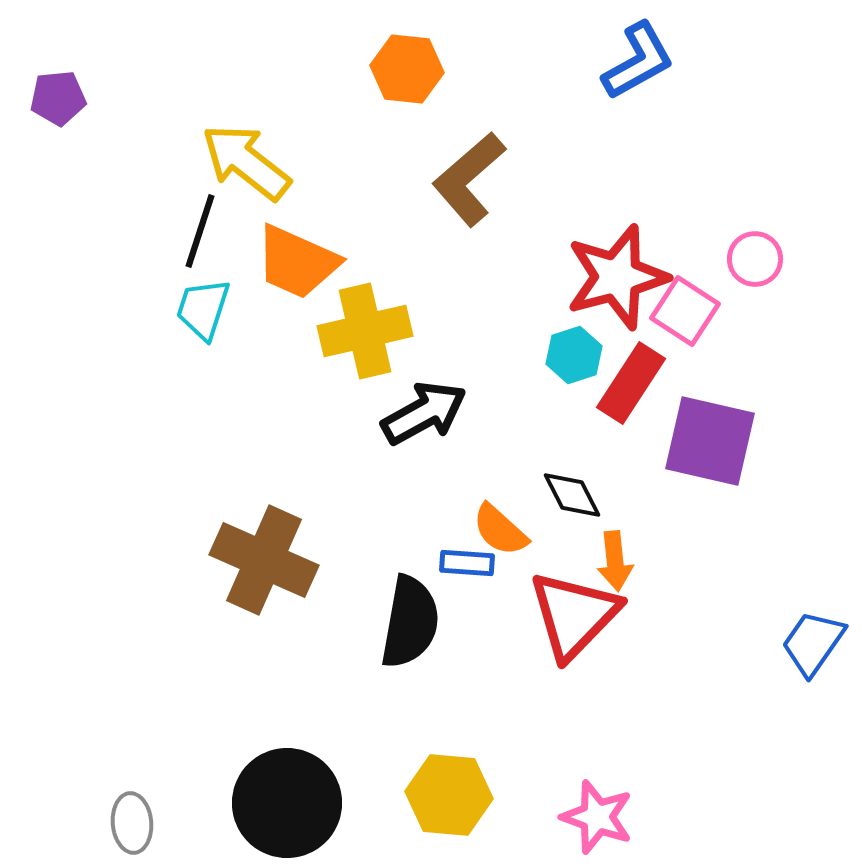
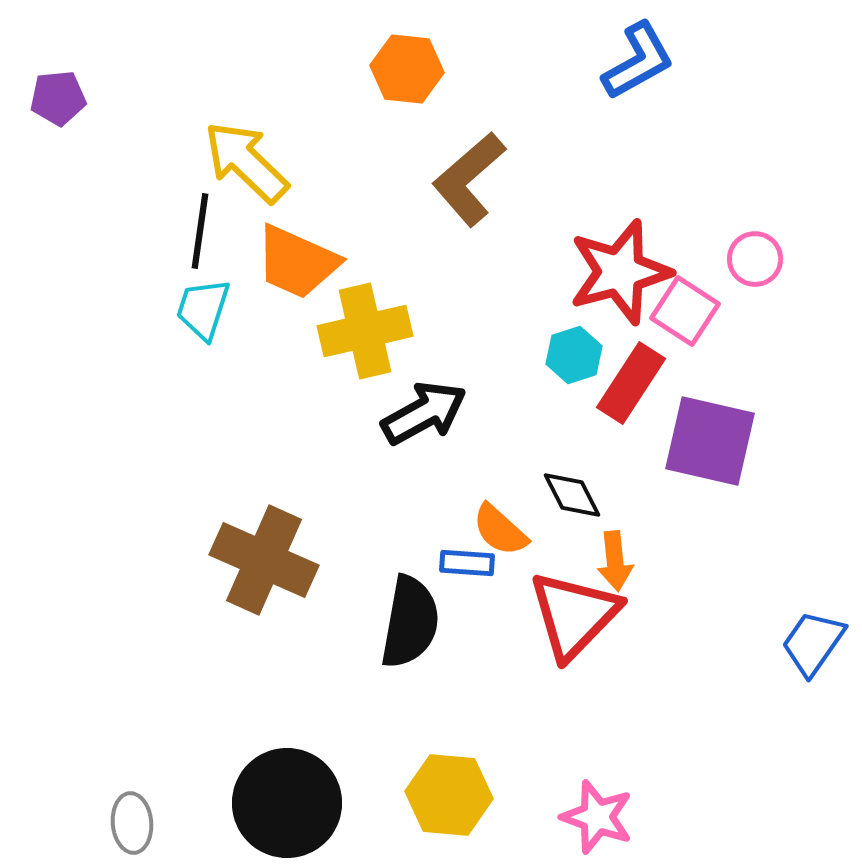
yellow arrow: rotated 6 degrees clockwise
black line: rotated 10 degrees counterclockwise
red star: moved 3 px right, 5 px up
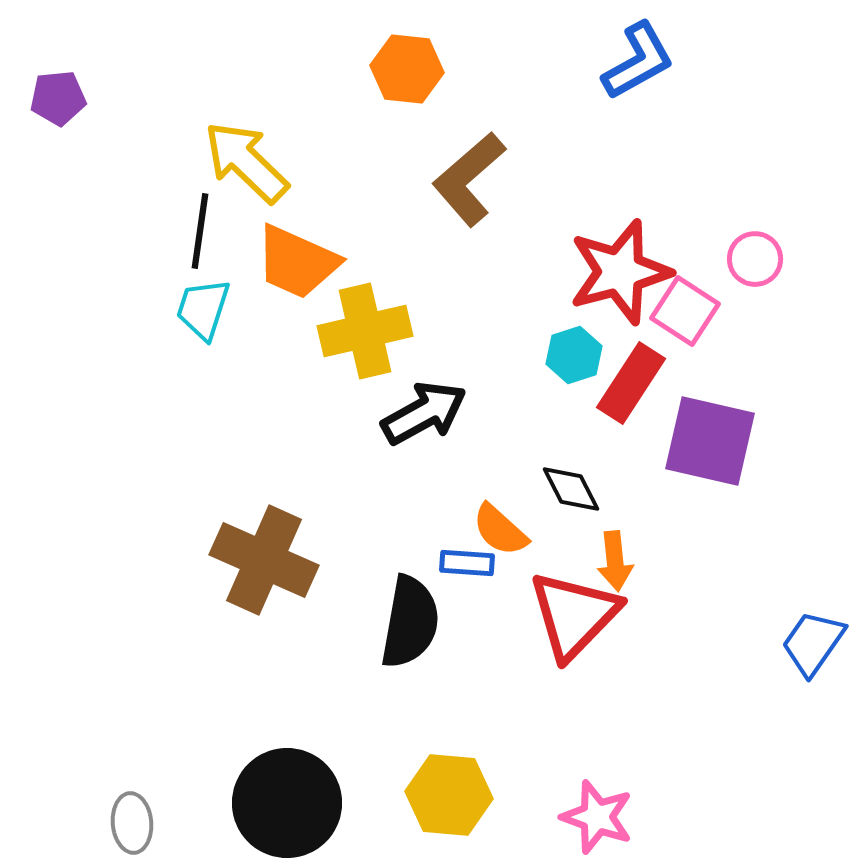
black diamond: moved 1 px left, 6 px up
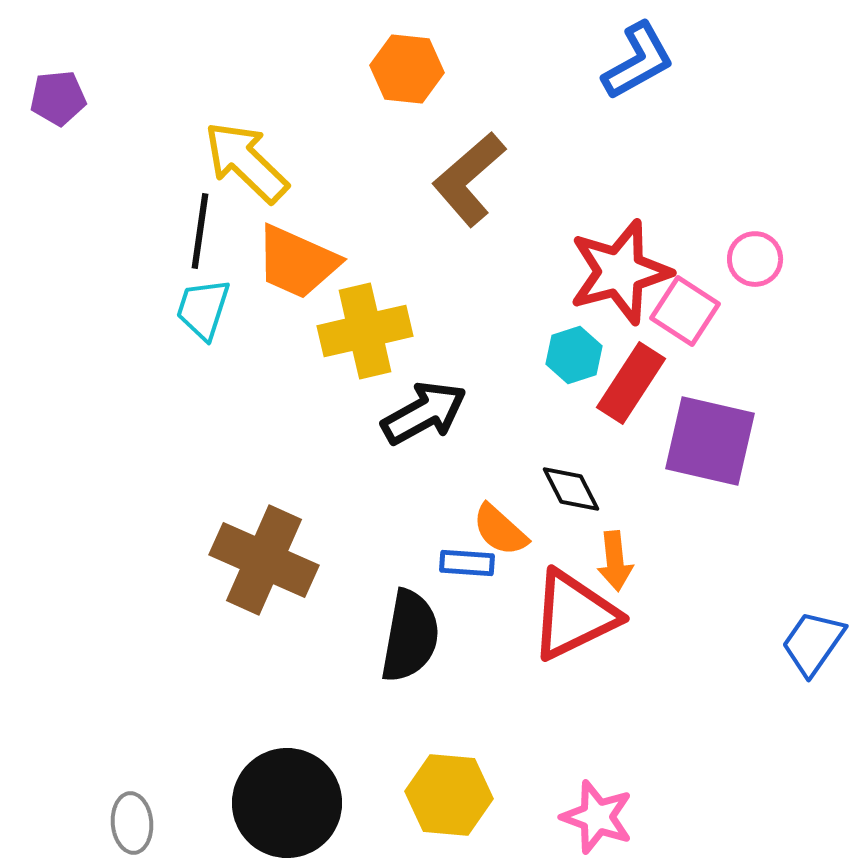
red triangle: rotated 20 degrees clockwise
black semicircle: moved 14 px down
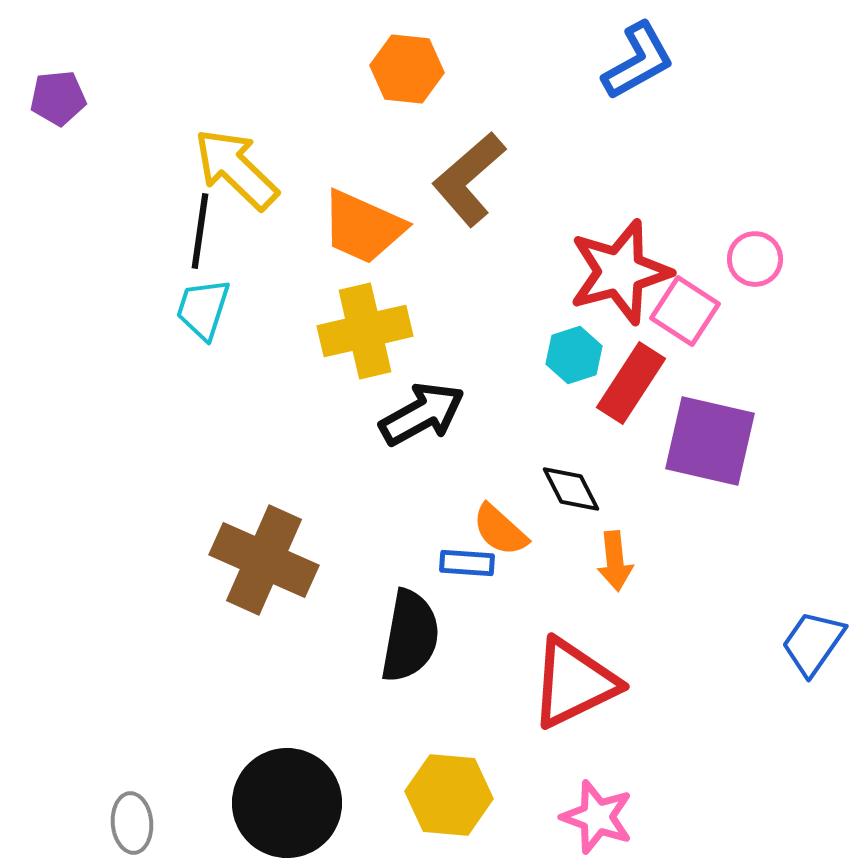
yellow arrow: moved 10 px left, 7 px down
orange trapezoid: moved 66 px right, 35 px up
black arrow: moved 2 px left, 1 px down
red triangle: moved 68 px down
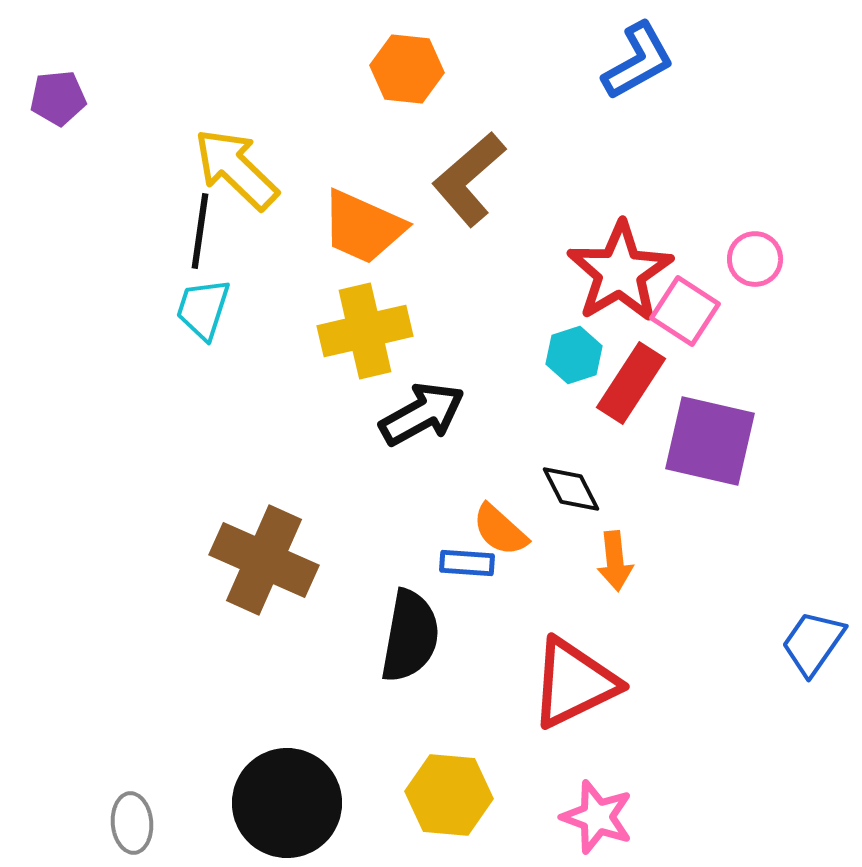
red star: rotated 16 degrees counterclockwise
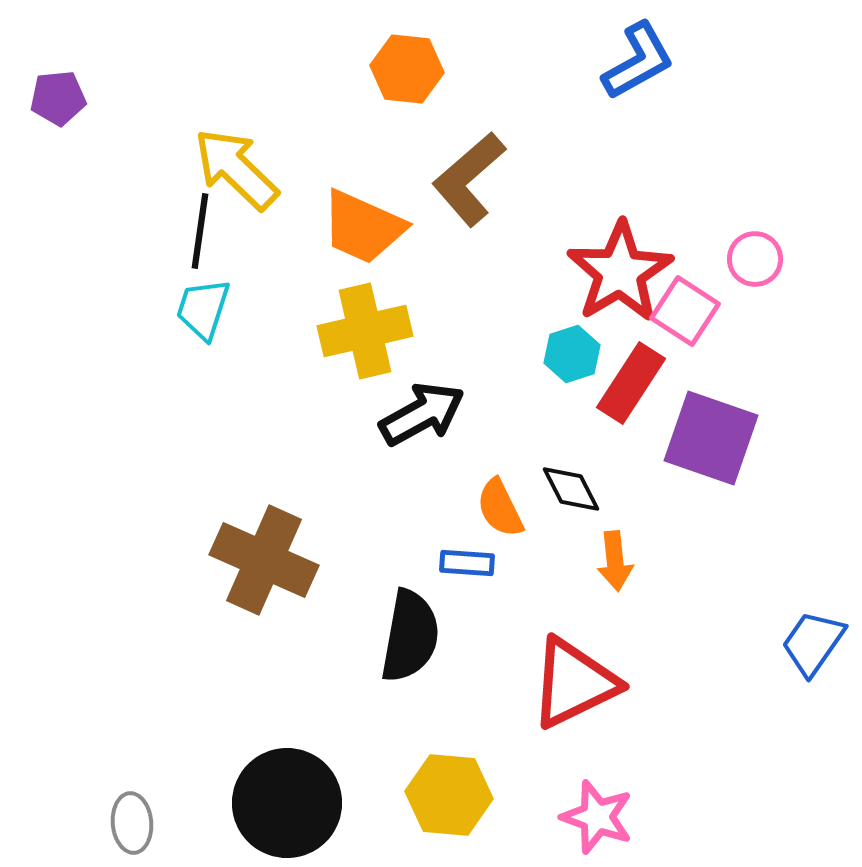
cyan hexagon: moved 2 px left, 1 px up
purple square: moved 1 px right, 3 px up; rotated 6 degrees clockwise
orange semicircle: moved 22 px up; rotated 22 degrees clockwise
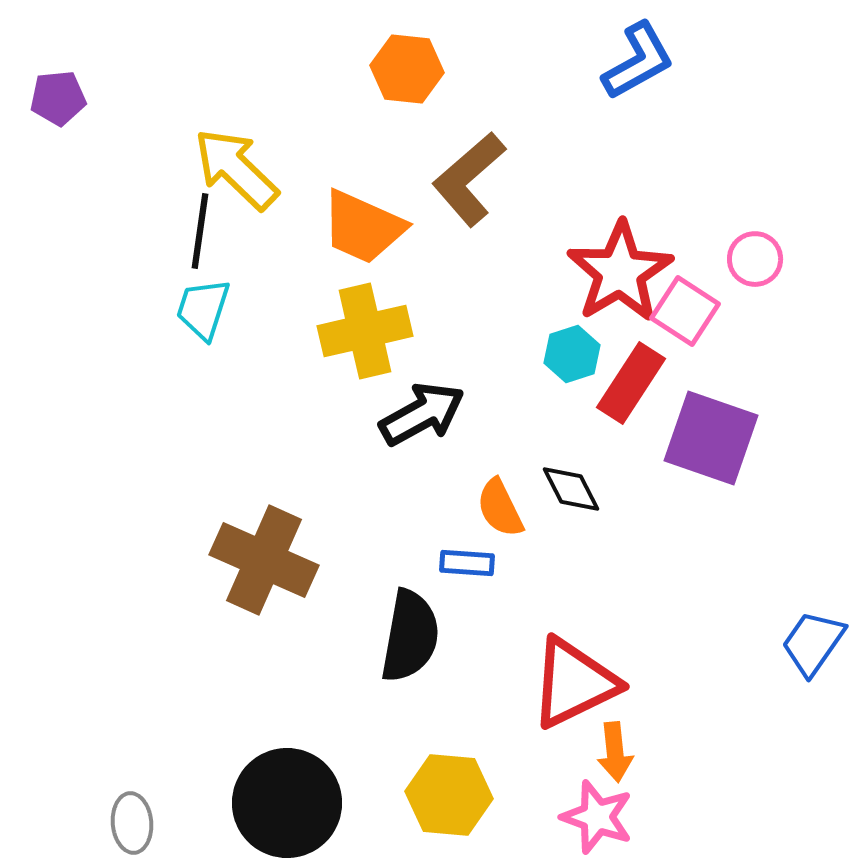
orange arrow: moved 191 px down
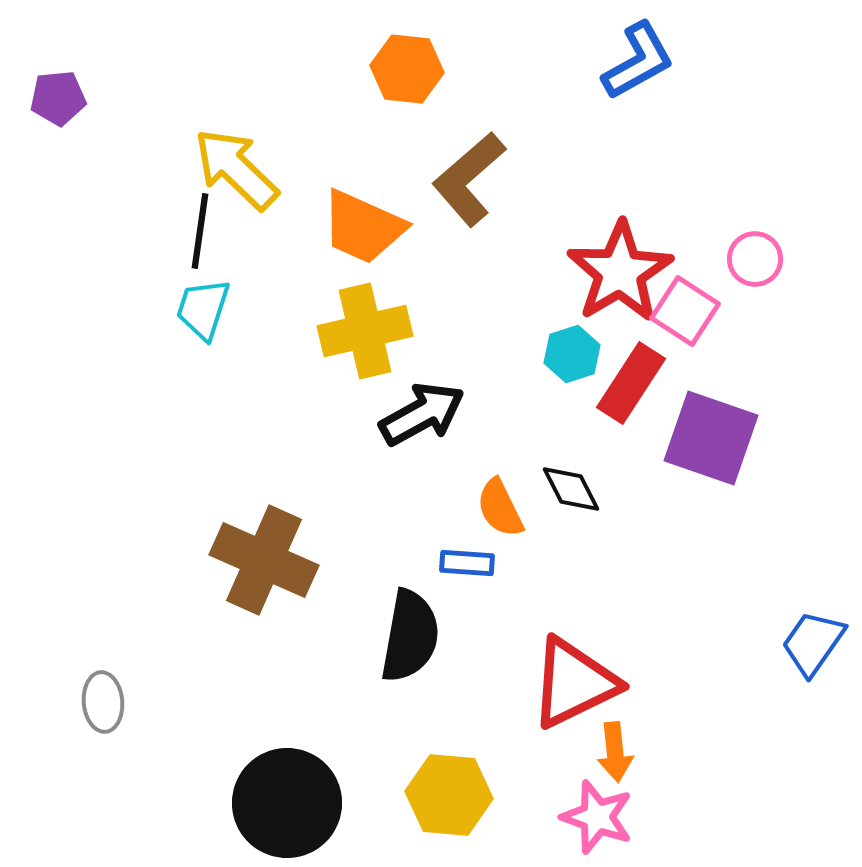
gray ellipse: moved 29 px left, 121 px up
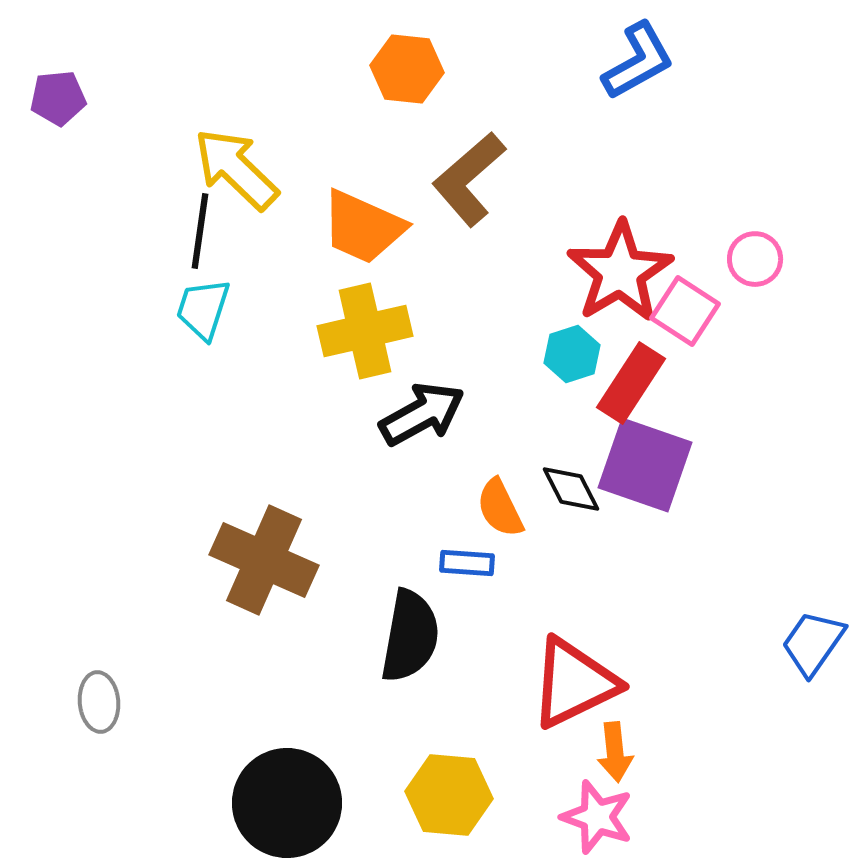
purple square: moved 66 px left, 27 px down
gray ellipse: moved 4 px left
